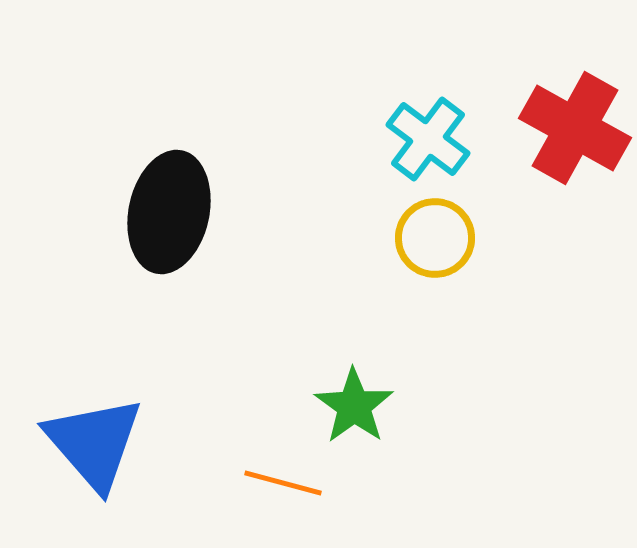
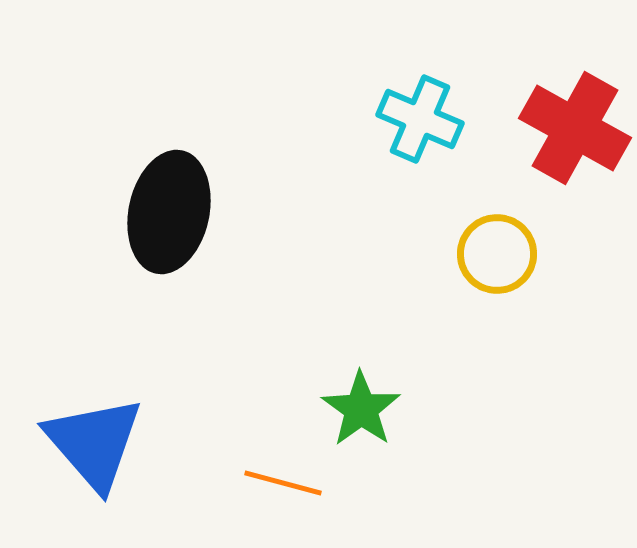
cyan cross: moved 8 px left, 20 px up; rotated 14 degrees counterclockwise
yellow circle: moved 62 px right, 16 px down
green star: moved 7 px right, 3 px down
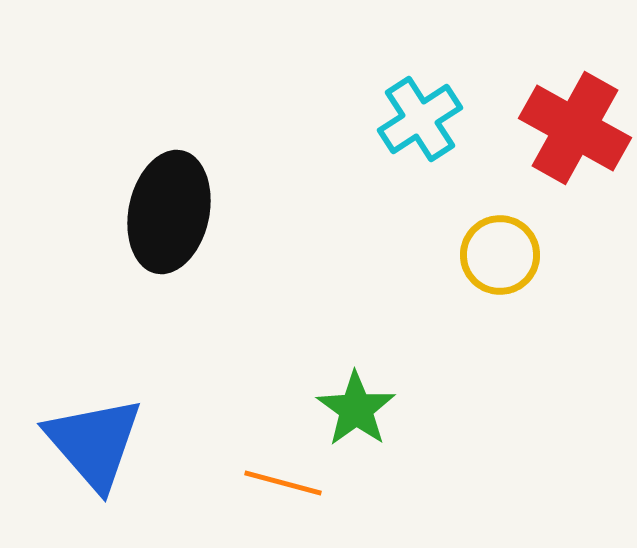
cyan cross: rotated 34 degrees clockwise
yellow circle: moved 3 px right, 1 px down
green star: moved 5 px left
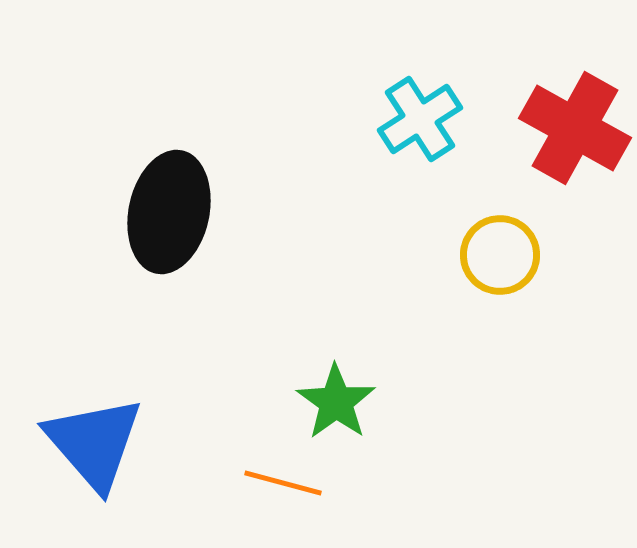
green star: moved 20 px left, 7 px up
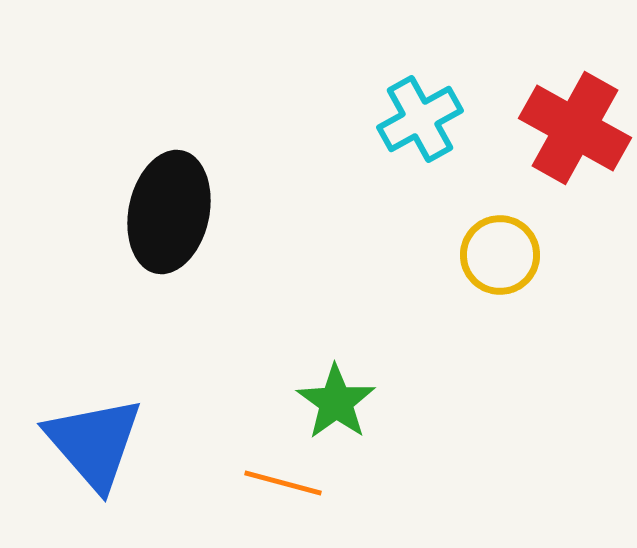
cyan cross: rotated 4 degrees clockwise
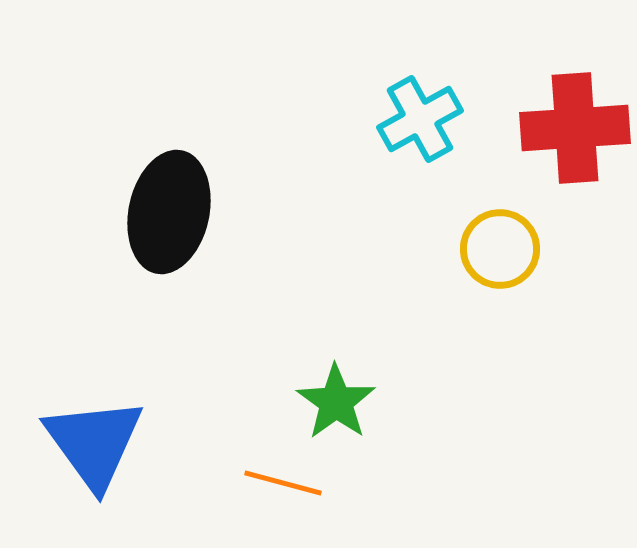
red cross: rotated 33 degrees counterclockwise
yellow circle: moved 6 px up
blue triangle: rotated 5 degrees clockwise
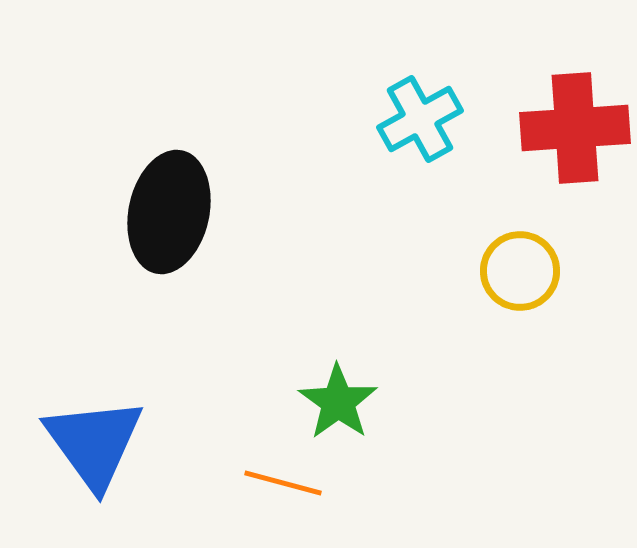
yellow circle: moved 20 px right, 22 px down
green star: moved 2 px right
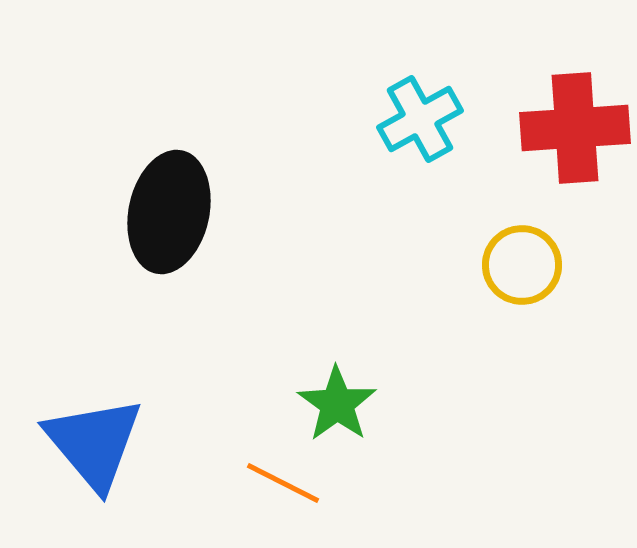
yellow circle: moved 2 px right, 6 px up
green star: moved 1 px left, 2 px down
blue triangle: rotated 4 degrees counterclockwise
orange line: rotated 12 degrees clockwise
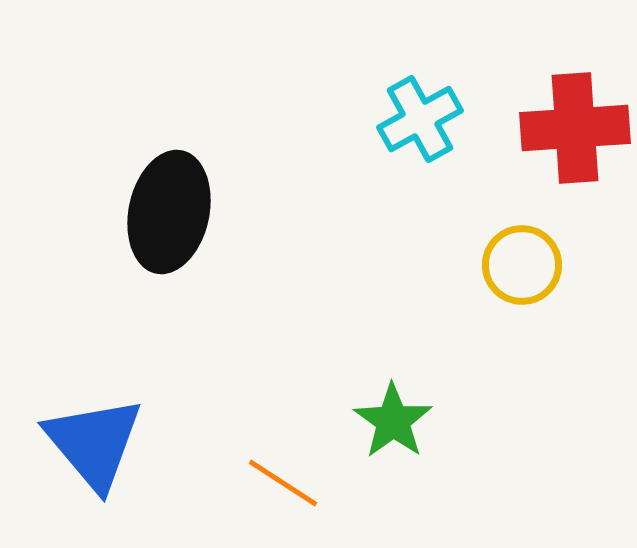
green star: moved 56 px right, 17 px down
orange line: rotated 6 degrees clockwise
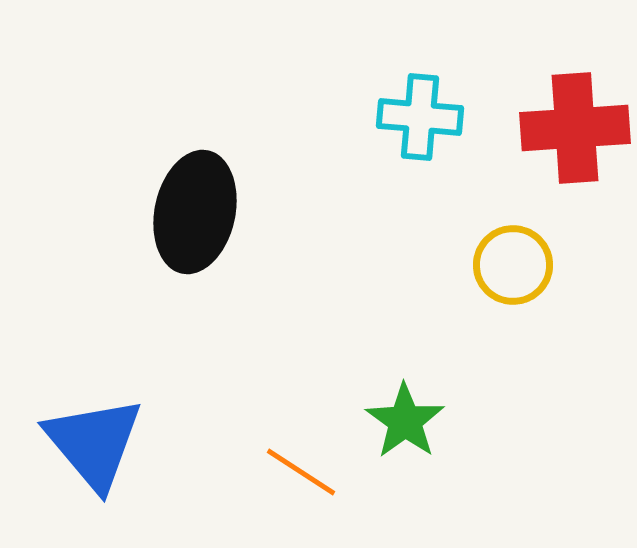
cyan cross: moved 2 px up; rotated 34 degrees clockwise
black ellipse: moved 26 px right
yellow circle: moved 9 px left
green star: moved 12 px right
orange line: moved 18 px right, 11 px up
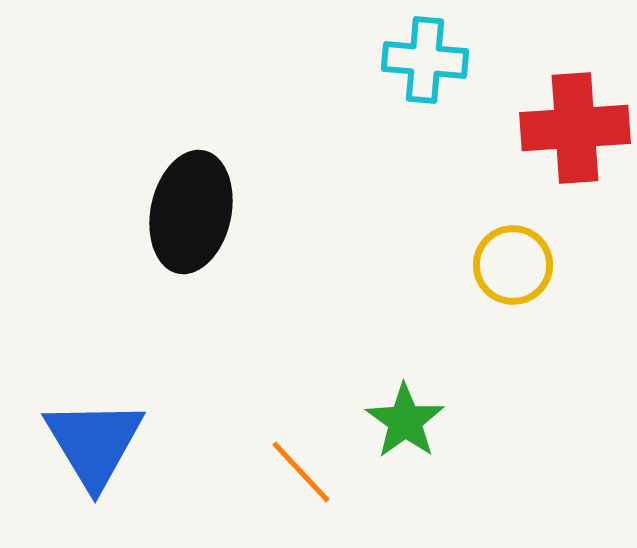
cyan cross: moved 5 px right, 57 px up
black ellipse: moved 4 px left
blue triangle: rotated 9 degrees clockwise
orange line: rotated 14 degrees clockwise
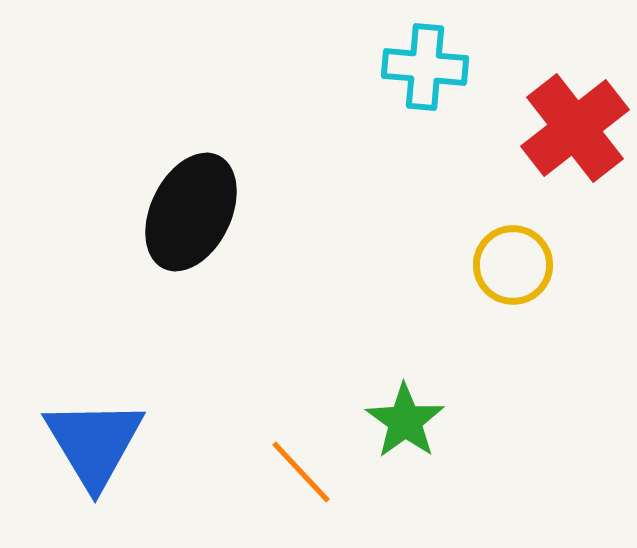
cyan cross: moved 7 px down
red cross: rotated 34 degrees counterclockwise
black ellipse: rotated 14 degrees clockwise
